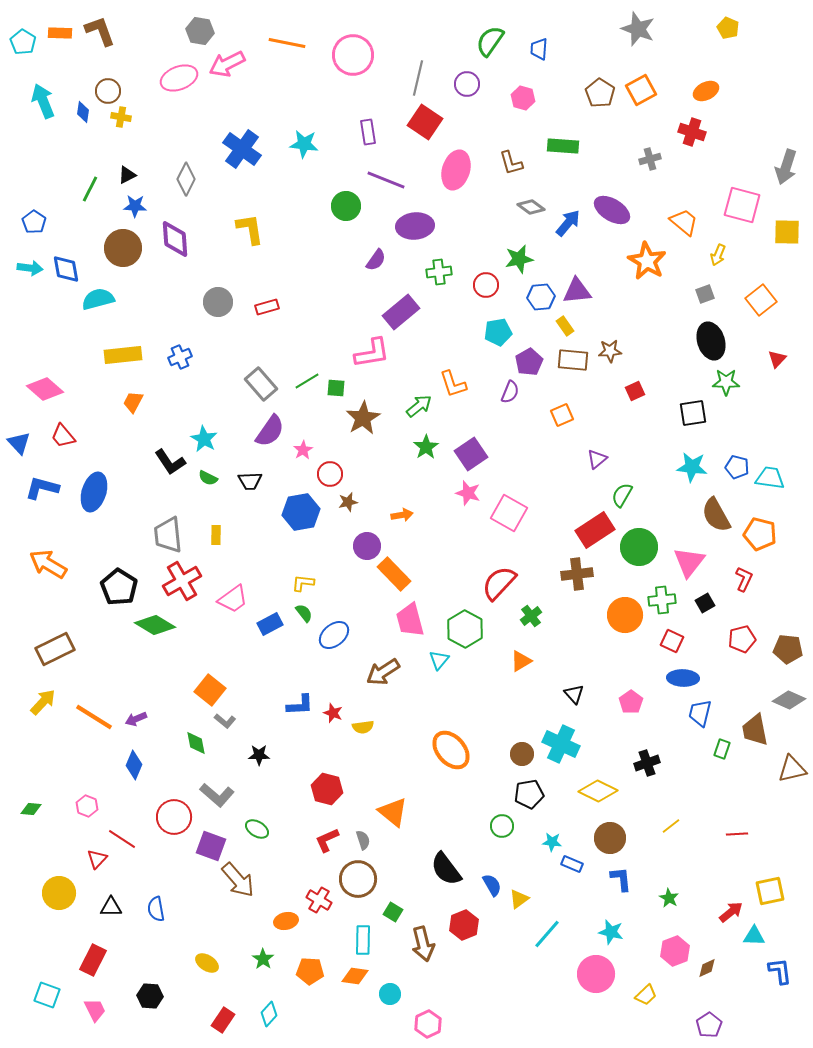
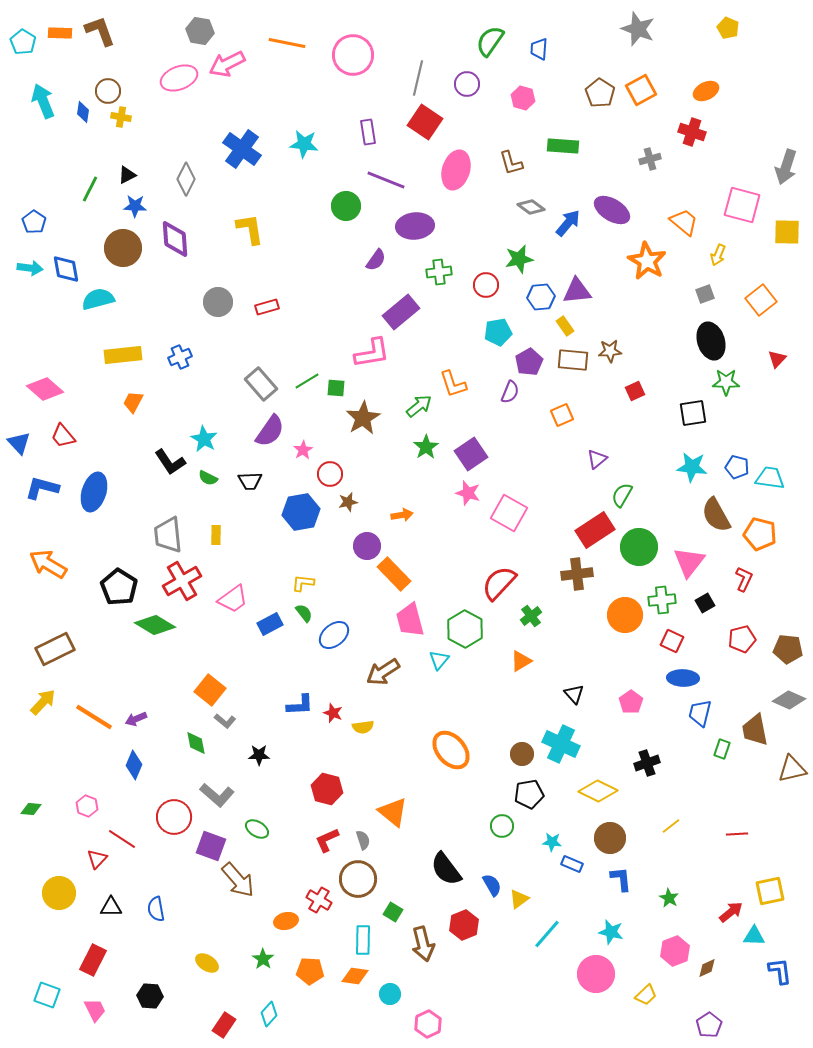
red rectangle at (223, 1020): moved 1 px right, 5 px down
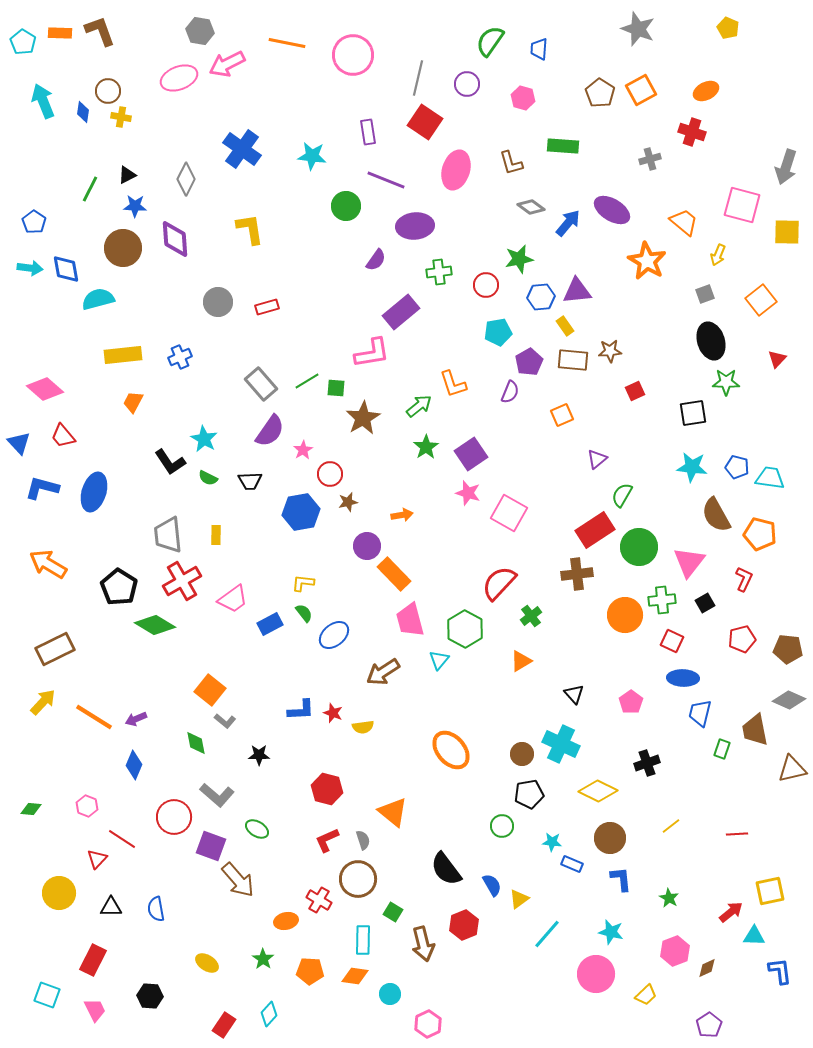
cyan star at (304, 144): moved 8 px right, 12 px down
blue L-shape at (300, 705): moved 1 px right, 5 px down
